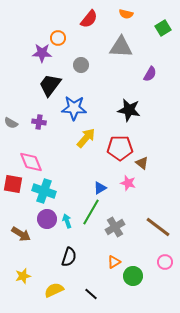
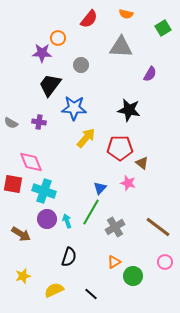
blue triangle: rotated 16 degrees counterclockwise
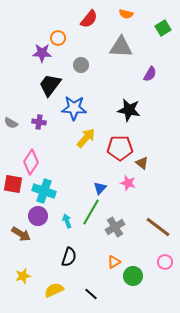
pink diamond: rotated 55 degrees clockwise
purple circle: moved 9 px left, 3 px up
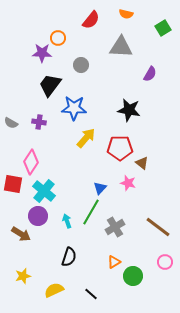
red semicircle: moved 2 px right, 1 px down
cyan cross: rotated 20 degrees clockwise
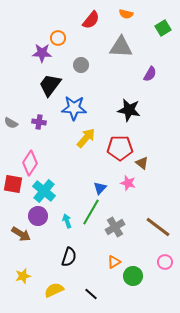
pink diamond: moved 1 px left, 1 px down
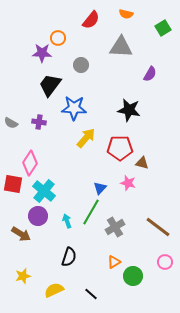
brown triangle: rotated 24 degrees counterclockwise
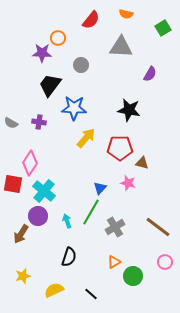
brown arrow: rotated 90 degrees clockwise
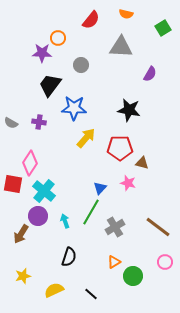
cyan arrow: moved 2 px left
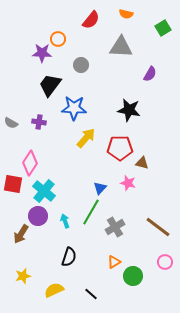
orange circle: moved 1 px down
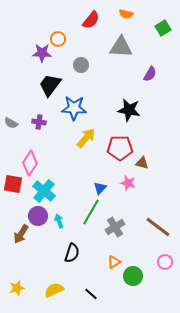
cyan arrow: moved 6 px left
black semicircle: moved 3 px right, 4 px up
yellow star: moved 6 px left, 12 px down
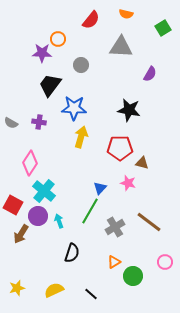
yellow arrow: moved 5 px left, 1 px up; rotated 25 degrees counterclockwise
red square: moved 21 px down; rotated 18 degrees clockwise
green line: moved 1 px left, 1 px up
brown line: moved 9 px left, 5 px up
